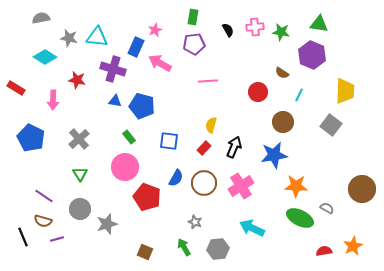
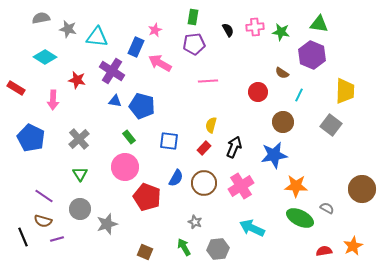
gray star at (69, 38): moved 1 px left, 9 px up
purple cross at (113, 69): moved 1 px left, 2 px down; rotated 15 degrees clockwise
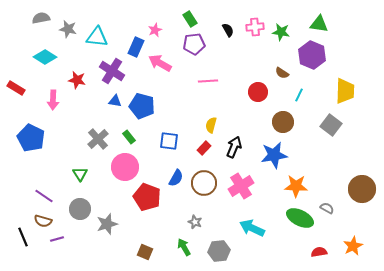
green rectangle at (193, 17): moved 3 px left, 2 px down; rotated 42 degrees counterclockwise
gray cross at (79, 139): moved 19 px right
gray hexagon at (218, 249): moved 1 px right, 2 px down
red semicircle at (324, 251): moved 5 px left, 1 px down
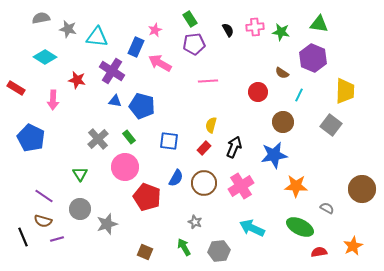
purple hexagon at (312, 55): moved 1 px right, 3 px down
green ellipse at (300, 218): moved 9 px down
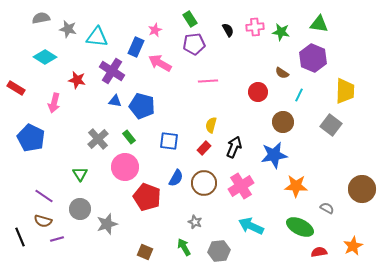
pink arrow at (53, 100): moved 1 px right, 3 px down; rotated 12 degrees clockwise
cyan arrow at (252, 228): moved 1 px left, 2 px up
black line at (23, 237): moved 3 px left
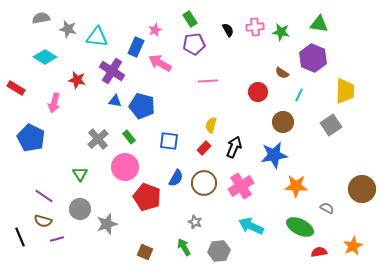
gray square at (331, 125): rotated 20 degrees clockwise
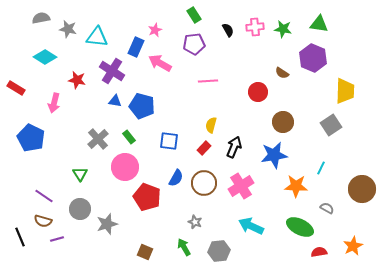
green rectangle at (190, 19): moved 4 px right, 4 px up
green star at (281, 32): moved 2 px right, 3 px up
cyan line at (299, 95): moved 22 px right, 73 px down
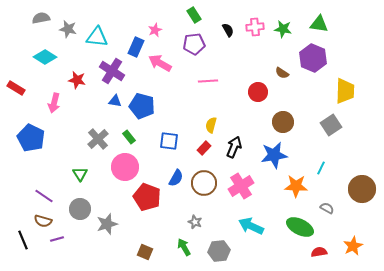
black line at (20, 237): moved 3 px right, 3 px down
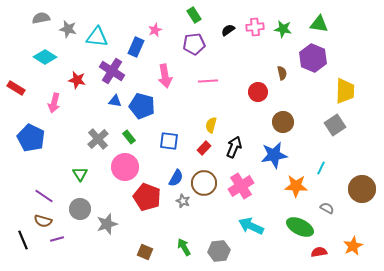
black semicircle at (228, 30): rotated 96 degrees counterclockwise
pink arrow at (160, 63): moved 5 px right, 13 px down; rotated 130 degrees counterclockwise
brown semicircle at (282, 73): rotated 136 degrees counterclockwise
gray square at (331, 125): moved 4 px right
gray star at (195, 222): moved 12 px left, 21 px up
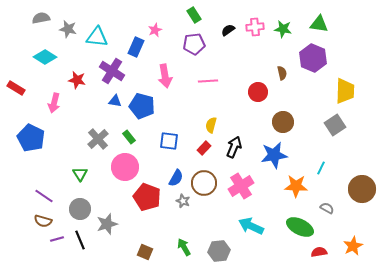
black line at (23, 240): moved 57 px right
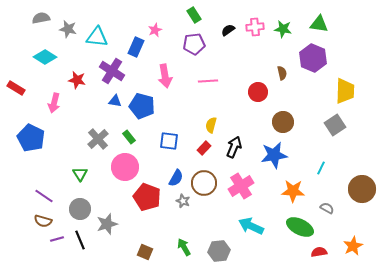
orange star at (296, 186): moved 3 px left, 5 px down
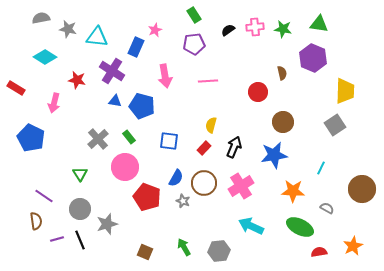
brown semicircle at (43, 221): moved 7 px left; rotated 114 degrees counterclockwise
